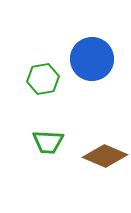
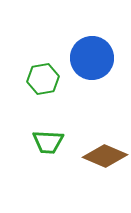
blue circle: moved 1 px up
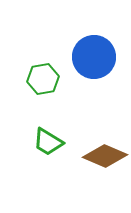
blue circle: moved 2 px right, 1 px up
green trapezoid: rotated 28 degrees clockwise
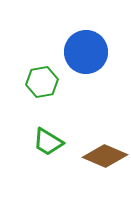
blue circle: moved 8 px left, 5 px up
green hexagon: moved 1 px left, 3 px down
